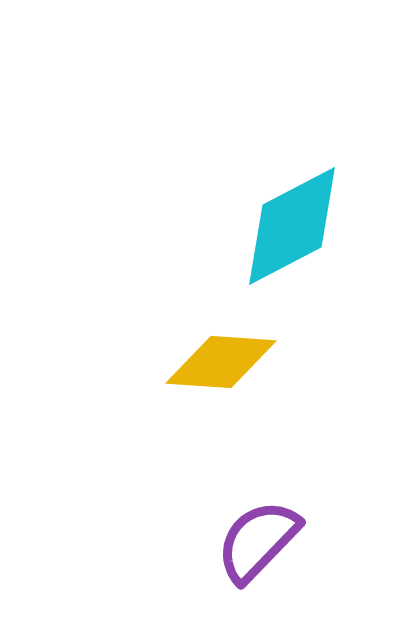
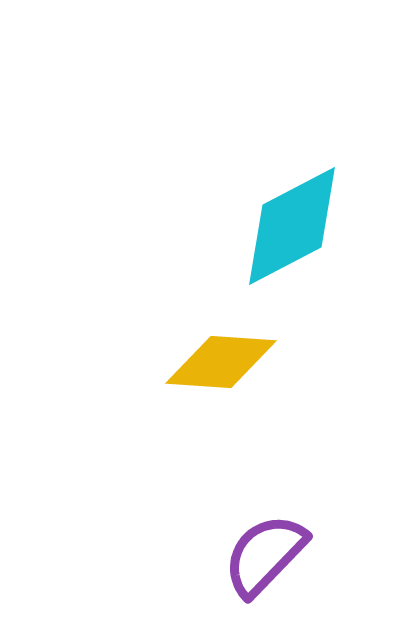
purple semicircle: moved 7 px right, 14 px down
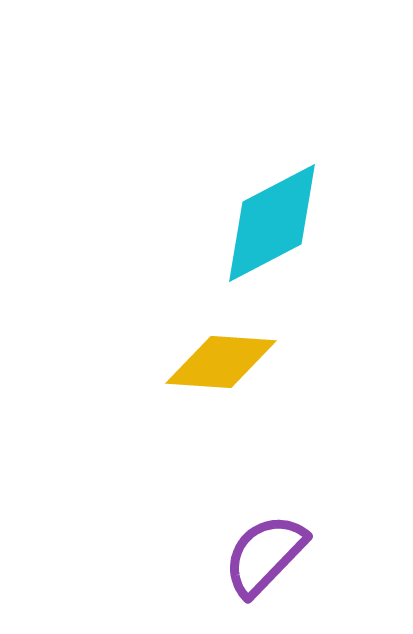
cyan diamond: moved 20 px left, 3 px up
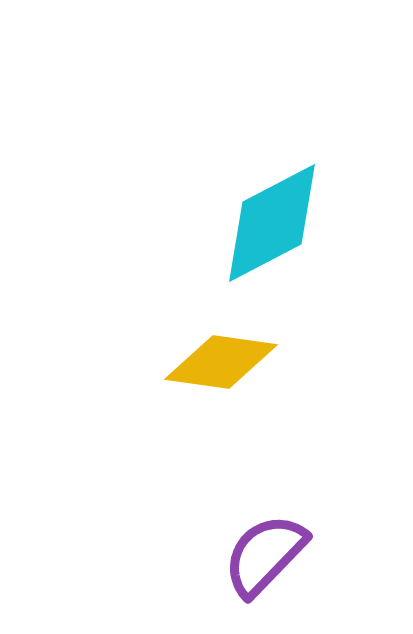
yellow diamond: rotated 4 degrees clockwise
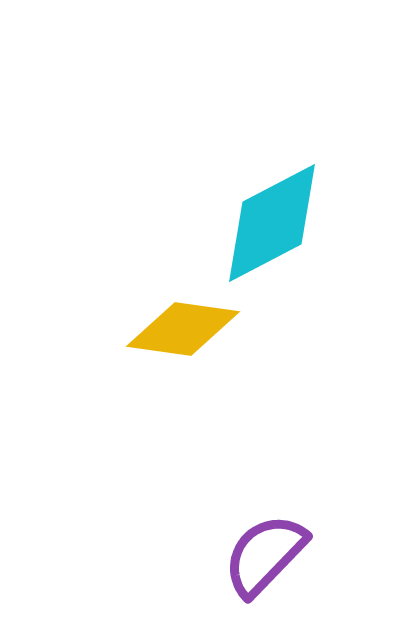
yellow diamond: moved 38 px left, 33 px up
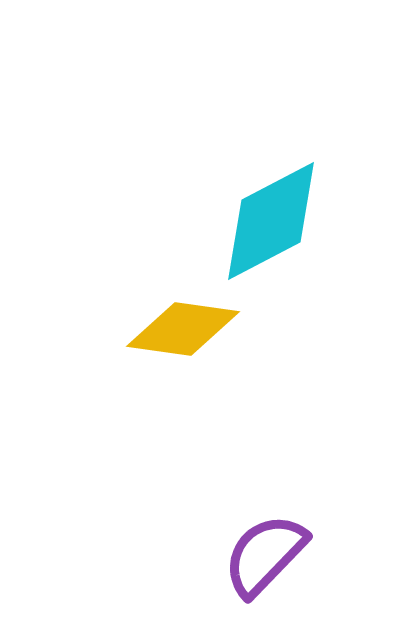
cyan diamond: moved 1 px left, 2 px up
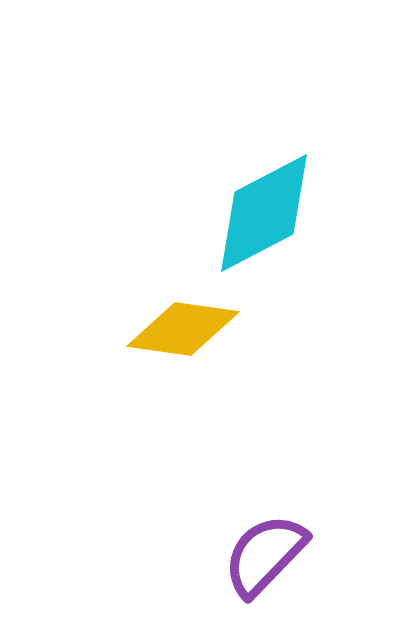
cyan diamond: moved 7 px left, 8 px up
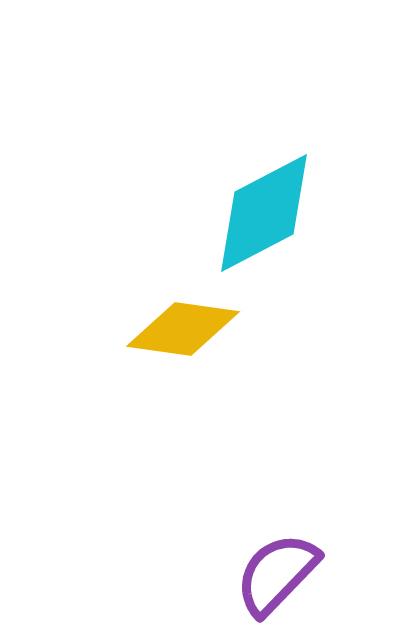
purple semicircle: moved 12 px right, 19 px down
